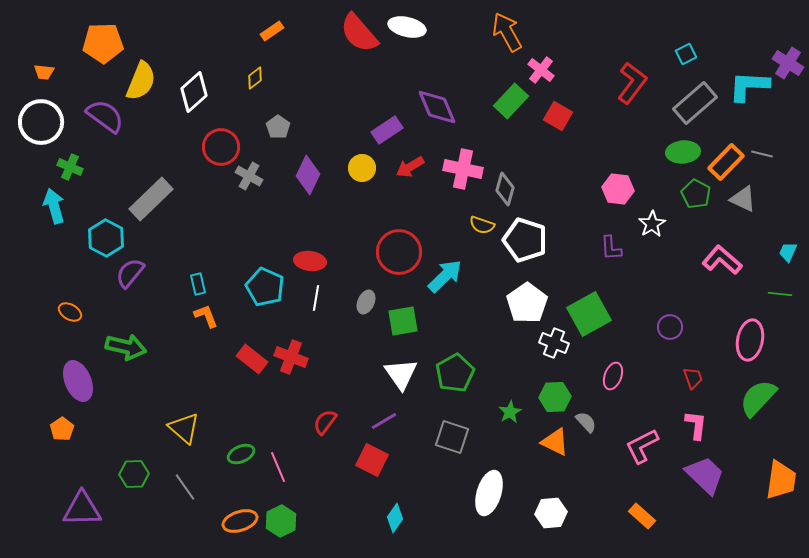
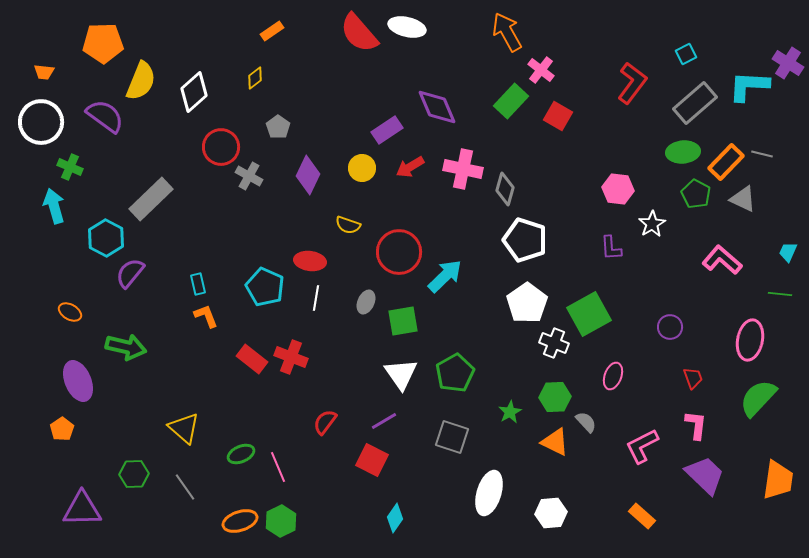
yellow semicircle at (482, 225): moved 134 px left
orange trapezoid at (781, 480): moved 3 px left
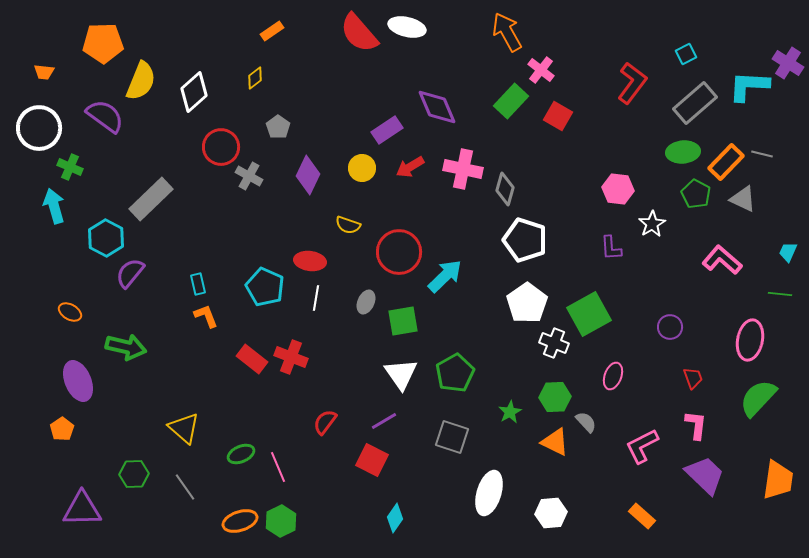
white circle at (41, 122): moved 2 px left, 6 px down
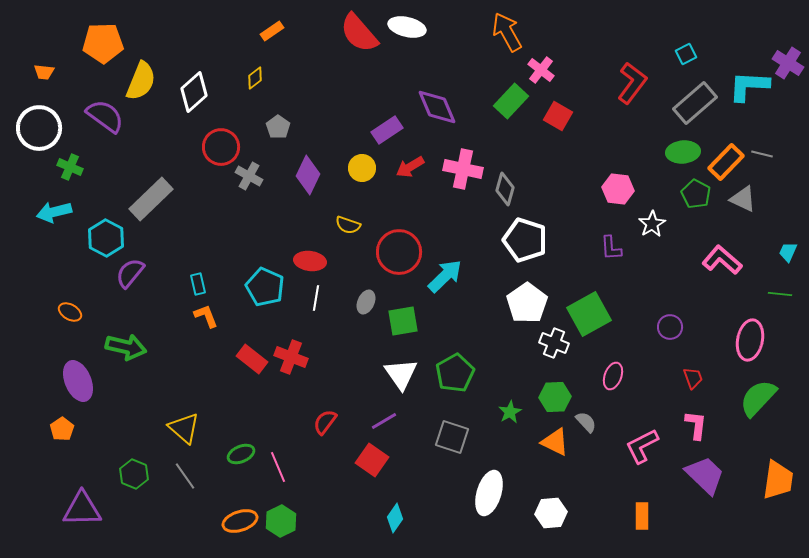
cyan arrow at (54, 206): moved 6 px down; rotated 88 degrees counterclockwise
red square at (372, 460): rotated 8 degrees clockwise
green hexagon at (134, 474): rotated 24 degrees clockwise
gray line at (185, 487): moved 11 px up
orange rectangle at (642, 516): rotated 48 degrees clockwise
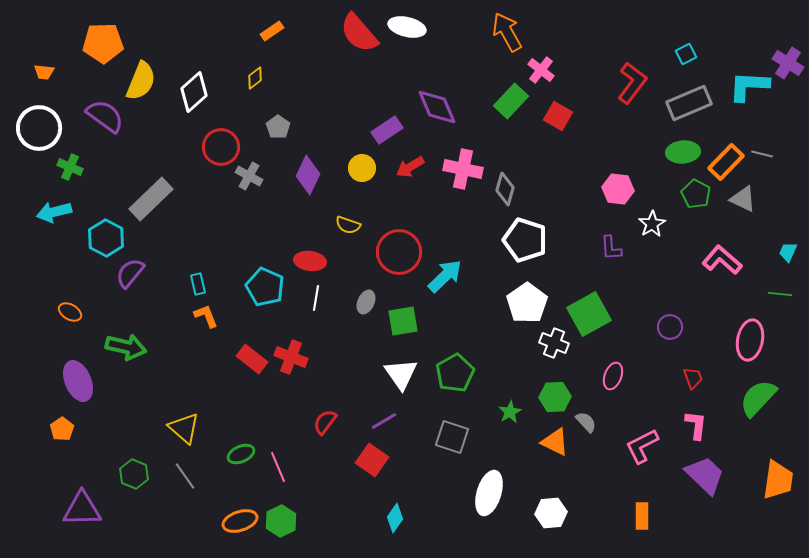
gray rectangle at (695, 103): moved 6 px left; rotated 18 degrees clockwise
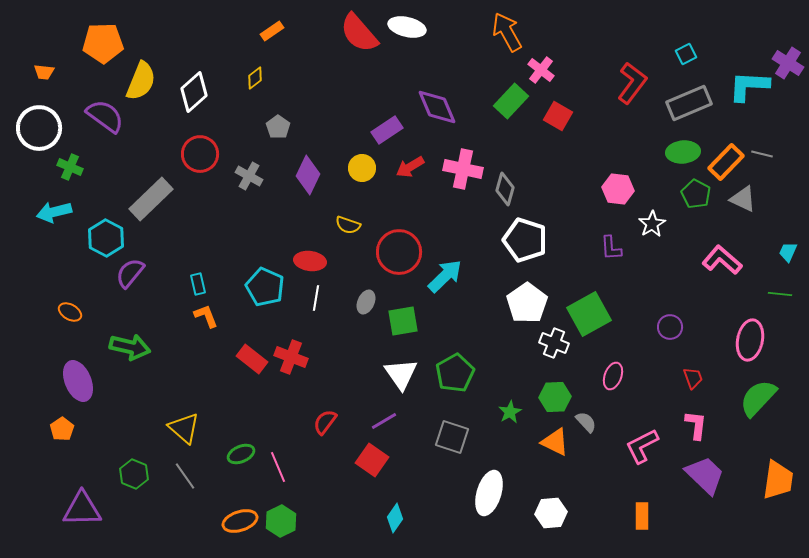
red circle at (221, 147): moved 21 px left, 7 px down
green arrow at (126, 347): moved 4 px right
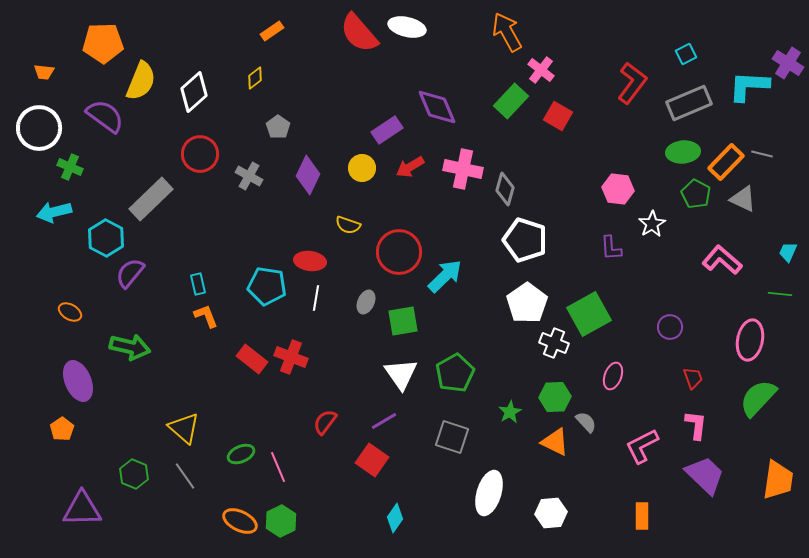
cyan pentagon at (265, 287): moved 2 px right, 1 px up; rotated 15 degrees counterclockwise
orange ellipse at (240, 521): rotated 44 degrees clockwise
